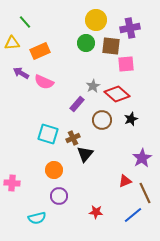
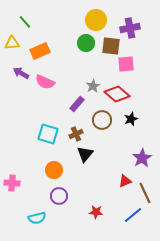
pink semicircle: moved 1 px right
brown cross: moved 3 px right, 4 px up
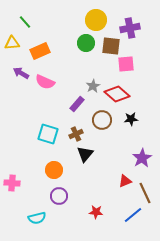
black star: rotated 16 degrees clockwise
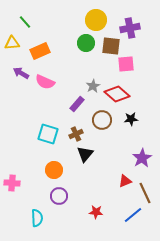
cyan semicircle: rotated 78 degrees counterclockwise
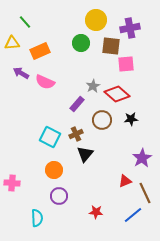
green circle: moved 5 px left
cyan square: moved 2 px right, 3 px down; rotated 10 degrees clockwise
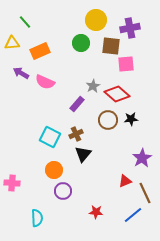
brown circle: moved 6 px right
black triangle: moved 2 px left
purple circle: moved 4 px right, 5 px up
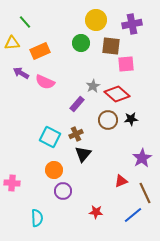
purple cross: moved 2 px right, 4 px up
red triangle: moved 4 px left
